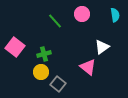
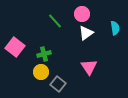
cyan semicircle: moved 13 px down
white triangle: moved 16 px left, 14 px up
pink triangle: moved 1 px right; rotated 18 degrees clockwise
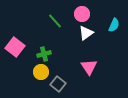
cyan semicircle: moved 1 px left, 3 px up; rotated 32 degrees clockwise
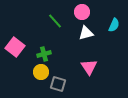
pink circle: moved 2 px up
white triangle: rotated 21 degrees clockwise
gray square: rotated 21 degrees counterclockwise
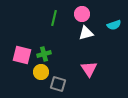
pink circle: moved 2 px down
green line: moved 1 px left, 3 px up; rotated 56 degrees clockwise
cyan semicircle: rotated 48 degrees clockwise
pink square: moved 7 px right, 8 px down; rotated 24 degrees counterclockwise
pink triangle: moved 2 px down
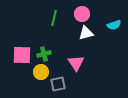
pink square: rotated 12 degrees counterclockwise
pink triangle: moved 13 px left, 6 px up
gray square: rotated 28 degrees counterclockwise
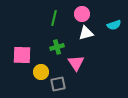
green cross: moved 13 px right, 7 px up
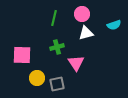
yellow circle: moved 4 px left, 6 px down
gray square: moved 1 px left
